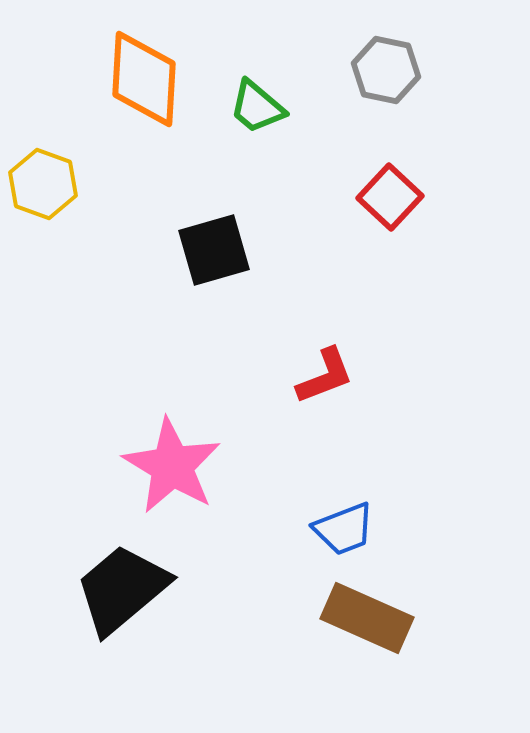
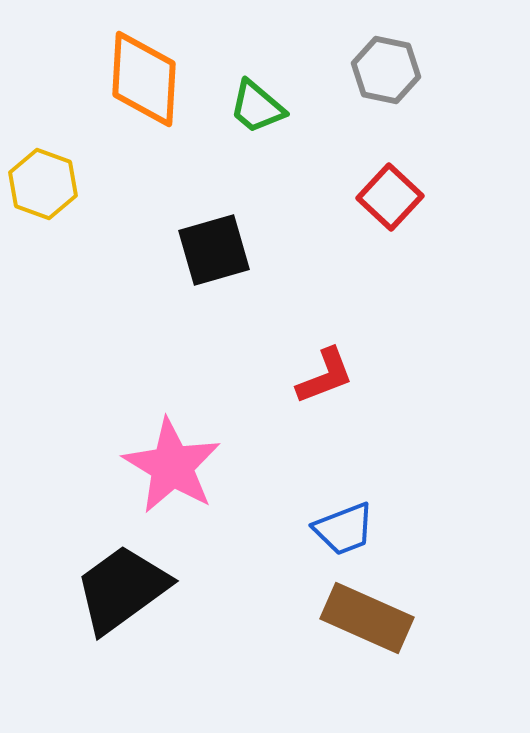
black trapezoid: rotated 4 degrees clockwise
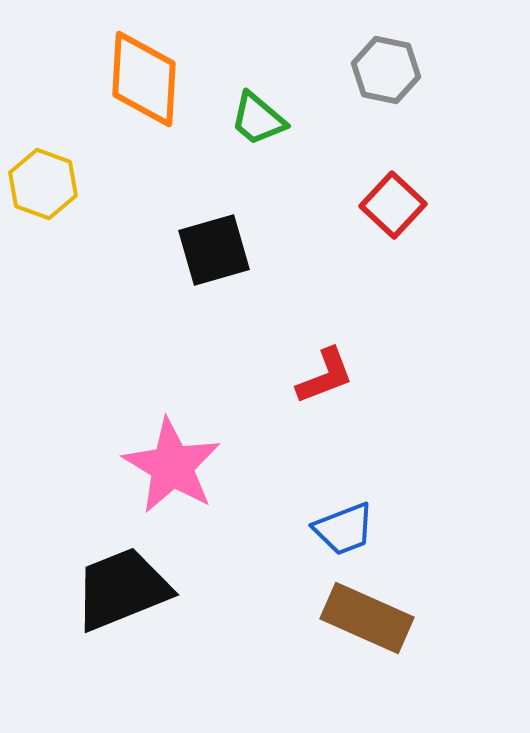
green trapezoid: moved 1 px right, 12 px down
red square: moved 3 px right, 8 px down
black trapezoid: rotated 14 degrees clockwise
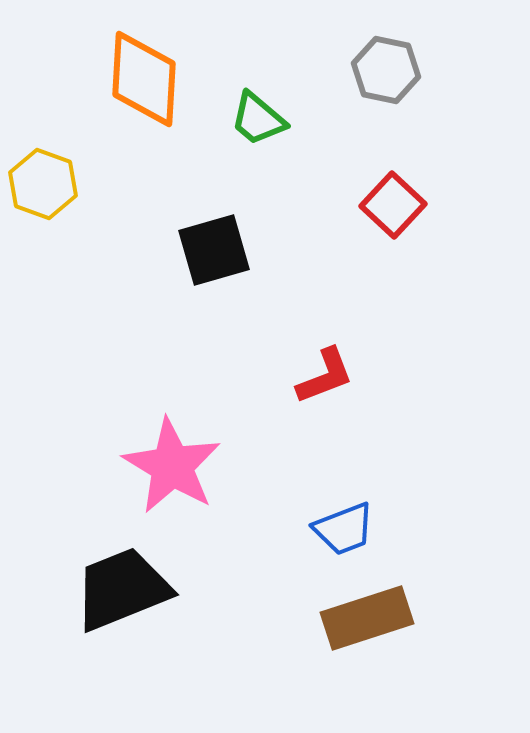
brown rectangle: rotated 42 degrees counterclockwise
